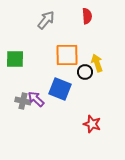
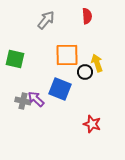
green square: rotated 12 degrees clockwise
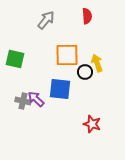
blue square: rotated 15 degrees counterclockwise
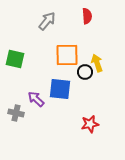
gray arrow: moved 1 px right, 1 px down
gray cross: moved 7 px left, 12 px down
red star: moved 2 px left; rotated 30 degrees counterclockwise
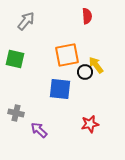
gray arrow: moved 21 px left
orange square: rotated 10 degrees counterclockwise
yellow arrow: moved 1 px left, 2 px down; rotated 18 degrees counterclockwise
purple arrow: moved 3 px right, 31 px down
